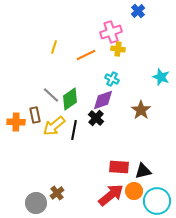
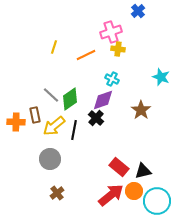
red rectangle: rotated 36 degrees clockwise
gray circle: moved 14 px right, 44 px up
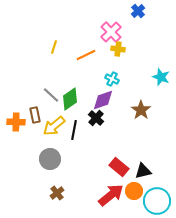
pink cross: rotated 25 degrees counterclockwise
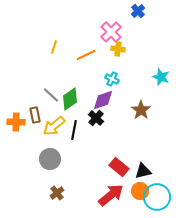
orange circle: moved 6 px right
cyan circle: moved 4 px up
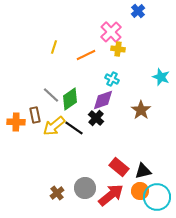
black line: moved 2 px up; rotated 66 degrees counterclockwise
gray circle: moved 35 px right, 29 px down
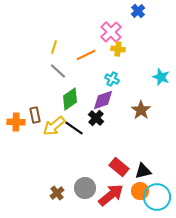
gray line: moved 7 px right, 24 px up
